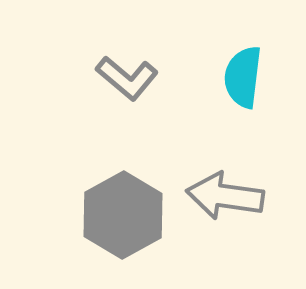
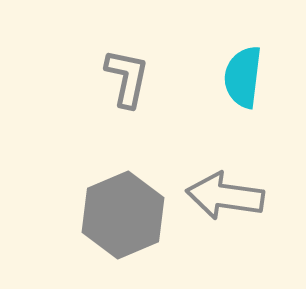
gray L-shape: rotated 118 degrees counterclockwise
gray hexagon: rotated 6 degrees clockwise
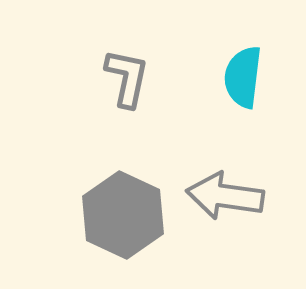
gray hexagon: rotated 12 degrees counterclockwise
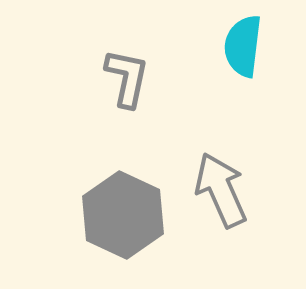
cyan semicircle: moved 31 px up
gray arrow: moved 4 px left, 6 px up; rotated 58 degrees clockwise
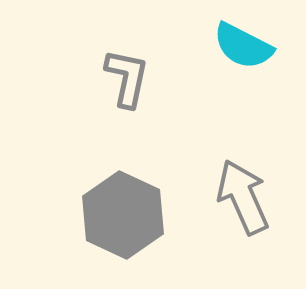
cyan semicircle: rotated 70 degrees counterclockwise
gray arrow: moved 22 px right, 7 px down
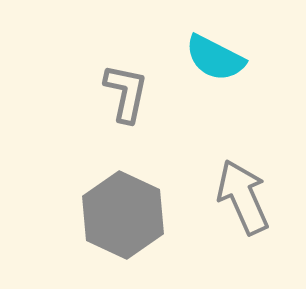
cyan semicircle: moved 28 px left, 12 px down
gray L-shape: moved 1 px left, 15 px down
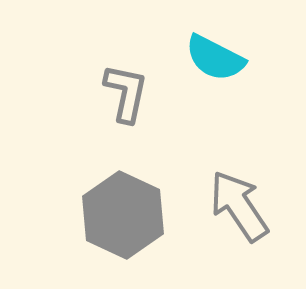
gray arrow: moved 4 px left, 9 px down; rotated 10 degrees counterclockwise
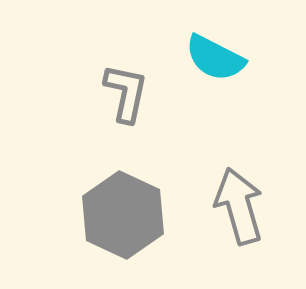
gray arrow: rotated 18 degrees clockwise
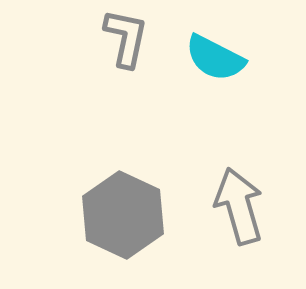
gray L-shape: moved 55 px up
